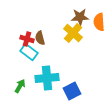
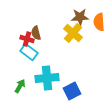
brown semicircle: moved 4 px left, 5 px up
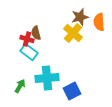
brown star: rotated 12 degrees counterclockwise
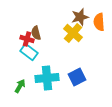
blue square: moved 5 px right, 14 px up
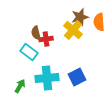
yellow cross: moved 3 px up
red cross: moved 19 px right; rotated 24 degrees counterclockwise
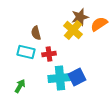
orange semicircle: moved 2 px down; rotated 60 degrees clockwise
red cross: moved 3 px right, 15 px down
cyan rectangle: moved 3 px left; rotated 24 degrees counterclockwise
cyan cross: moved 13 px right
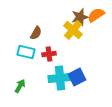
orange semicircle: moved 3 px left, 9 px up
brown semicircle: rotated 136 degrees counterclockwise
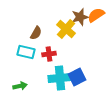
yellow cross: moved 7 px left, 1 px up
green arrow: rotated 48 degrees clockwise
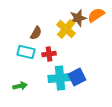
brown star: moved 2 px left, 1 px down
